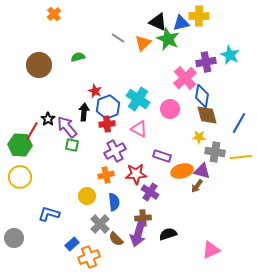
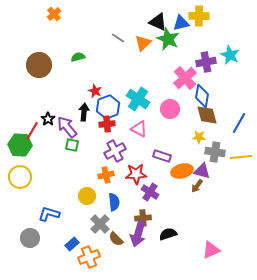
gray circle at (14, 238): moved 16 px right
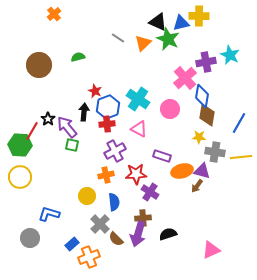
brown diamond at (207, 115): rotated 25 degrees clockwise
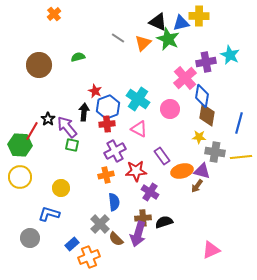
blue line at (239, 123): rotated 15 degrees counterclockwise
purple rectangle at (162, 156): rotated 36 degrees clockwise
red star at (136, 174): moved 3 px up
yellow circle at (87, 196): moved 26 px left, 8 px up
black semicircle at (168, 234): moved 4 px left, 12 px up
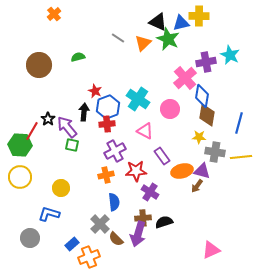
pink triangle at (139, 129): moved 6 px right, 2 px down
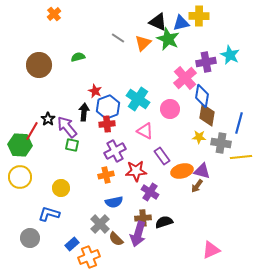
gray cross at (215, 152): moved 6 px right, 9 px up
blue semicircle at (114, 202): rotated 84 degrees clockwise
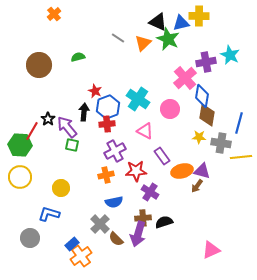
orange cross at (89, 257): moved 8 px left, 1 px up; rotated 15 degrees counterclockwise
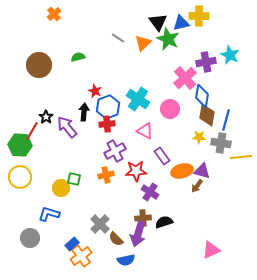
black triangle at (158, 22): rotated 30 degrees clockwise
black star at (48, 119): moved 2 px left, 2 px up
blue line at (239, 123): moved 13 px left, 3 px up
green square at (72, 145): moved 2 px right, 34 px down
blue semicircle at (114, 202): moved 12 px right, 58 px down
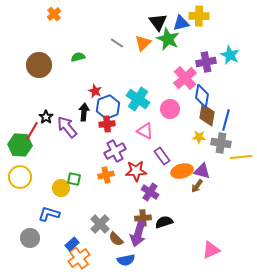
gray line at (118, 38): moved 1 px left, 5 px down
orange cross at (81, 256): moved 2 px left, 2 px down
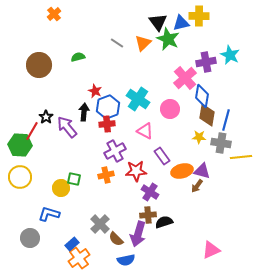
brown cross at (143, 218): moved 5 px right, 3 px up
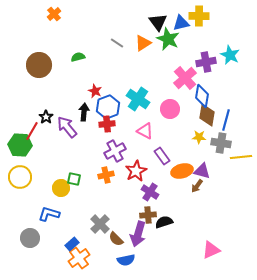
orange triangle at (143, 43): rotated 12 degrees clockwise
red star at (136, 171): rotated 25 degrees counterclockwise
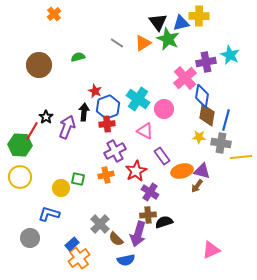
pink circle at (170, 109): moved 6 px left
purple arrow at (67, 127): rotated 60 degrees clockwise
green square at (74, 179): moved 4 px right
